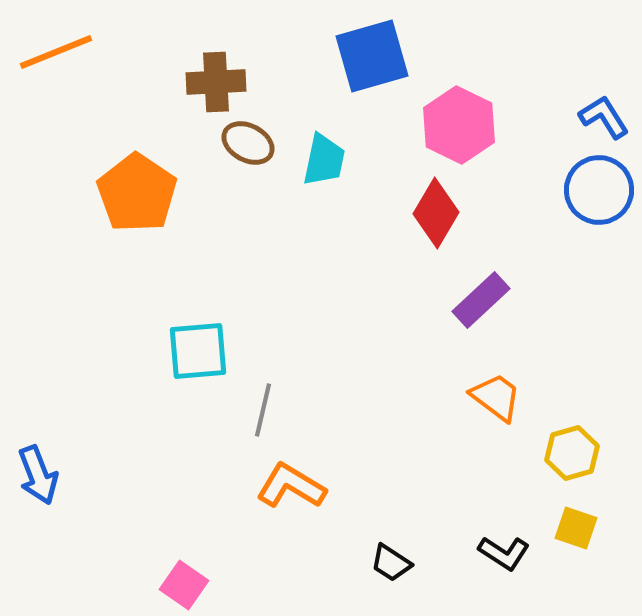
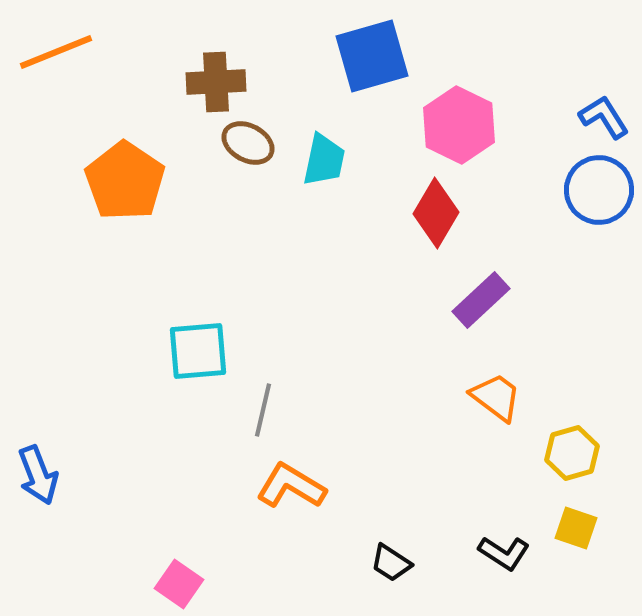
orange pentagon: moved 12 px left, 12 px up
pink square: moved 5 px left, 1 px up
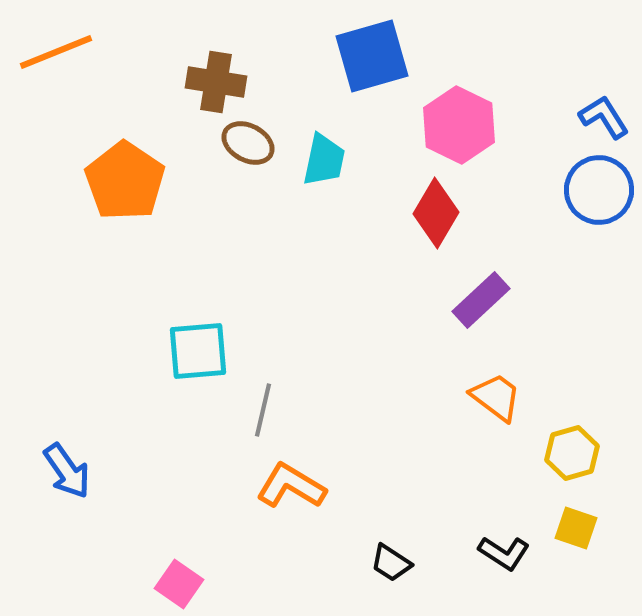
brown cross: rotated 12 degrees clockwise
blue arrow: moved 29 px right, 4 px up; rotated 14 degrees counterclockwise
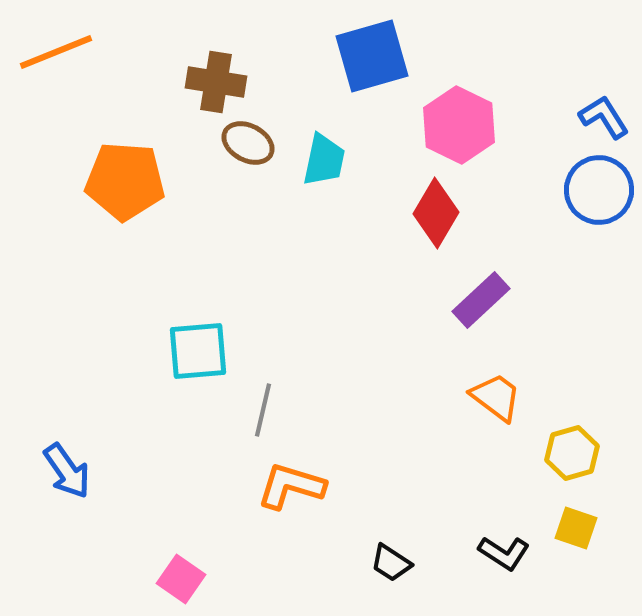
orange pentagon: rotated 30 degrees counterclockwise
orange L-shape: rotated 14 degrees counterclockwise
pink square: moved 2 px right, 5 px up
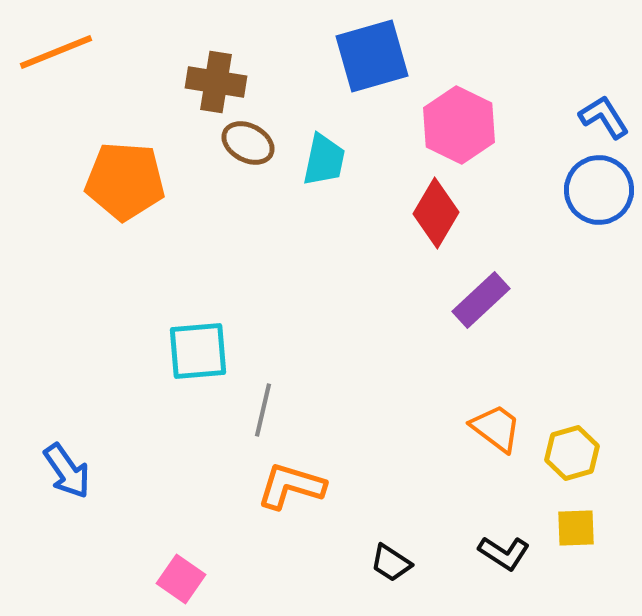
orange trapezoid: moved 31 px down
yellow square: rotated 21 degrees counterclockwise
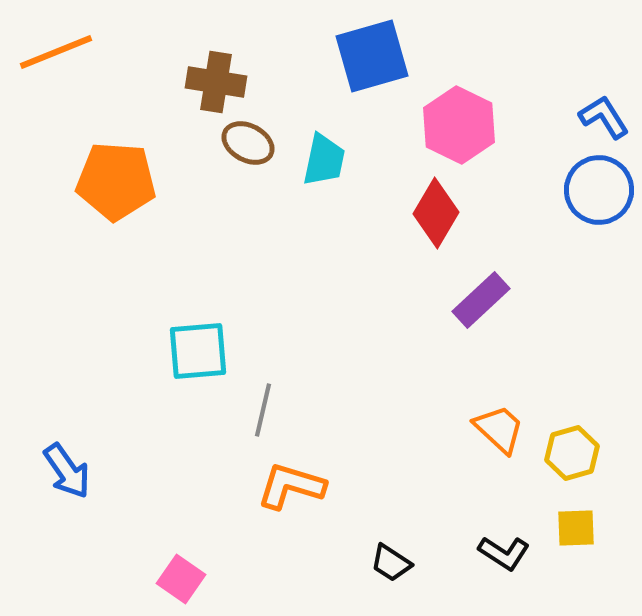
orange pentagon: moved 9 px left
orange trapezoid: moved 3 px right, 1 px down; rotated 6 degrees clockwise
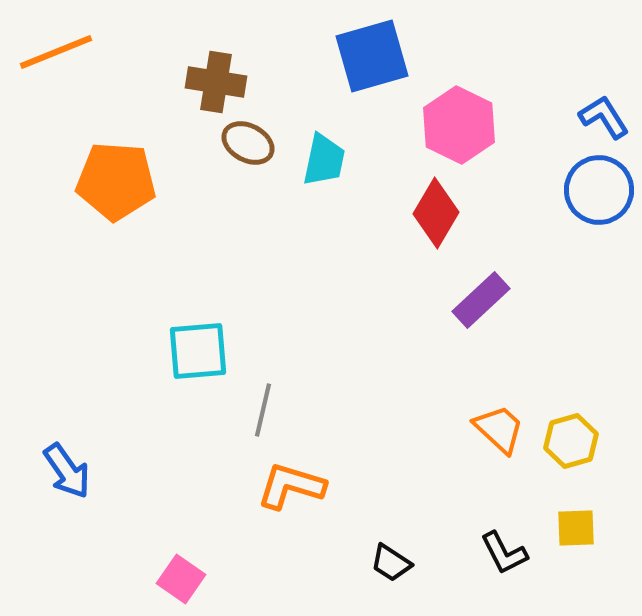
yellow hexagon: moved 1 px left, 12 px up
black L-shape: rotated 30 degrees clockwise
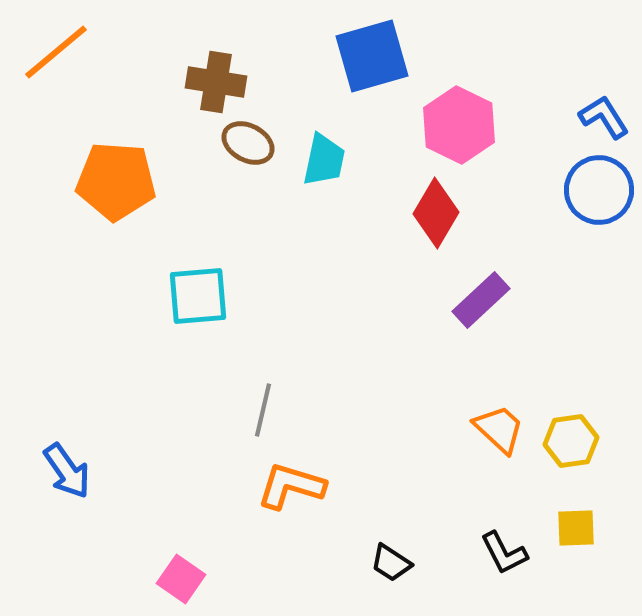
orange line: rotated 18 degrees counterclockwise
cyan square: moved 55 px up
yellow hexagon: rotated 8 degrees clockwise
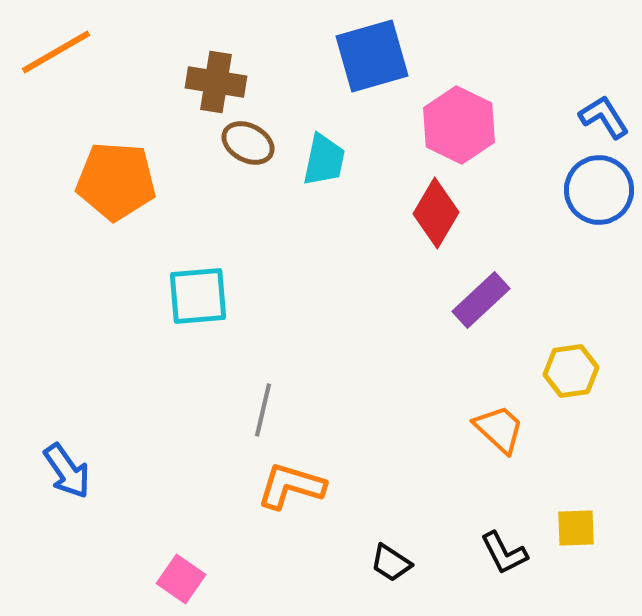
orange line: rotated 10 degrees clockwise
yellow hexagon: moved 70 px up
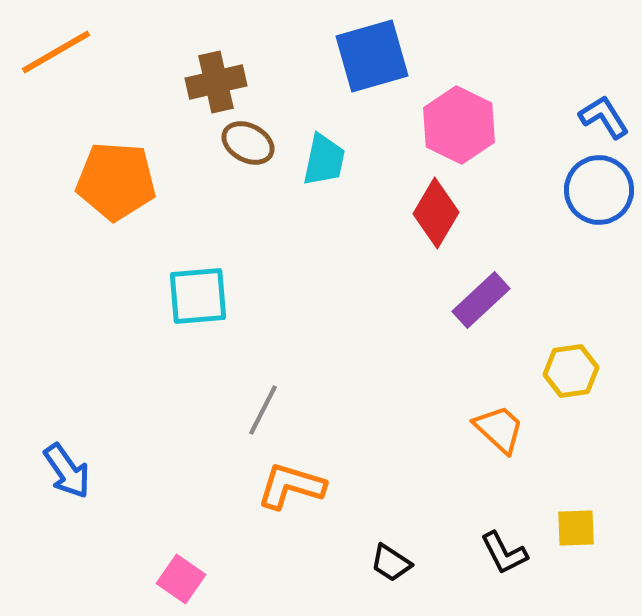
brown cross: rotated 22 degrees counterclockwise
gray line: rotated 14 degrees clockwise
